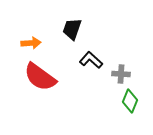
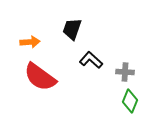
orange arrow: moved 1 px left, 1 px up
gray cross: moved 4 px right, 2 px up
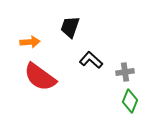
black trapezoid: moved 2 px left, 2 px up
gray cross: rotated 12 degrees counterclockwise
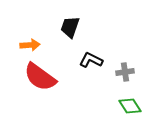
orange arrow: moved 3 px down
black L-shape: rotated 15 degrees counterclockwise
green diamond: moved 5 px down; rotated 55 degrees counterclockwise
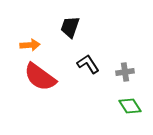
black L-shape: moved 3 px left, 4 px down; rotated 30 degrees clockwise
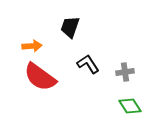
orange arrow: moved 2 px right, 1 px down
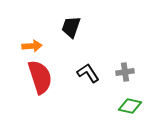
black trapezoid: moved 1 px right
black L-shape: moved 9 px down
red semicircle: rotated 144 degrees counterclockwise
green diamond: rotated 45 degrees counterclockwise
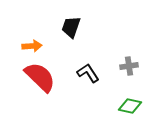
gray cross: moved 4 px right, 6 px up
red semicircle: rotated 28 degrees counterclockwise
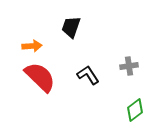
black L-shape: moved 2 px down
green diamond: moved 5 px right, 4 px down; rotated 50 degrees counterclockwise
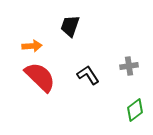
black trapezoid: moved 1 px left, 1 px up
